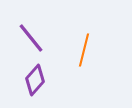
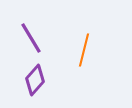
purple line: rotated 8 degrees clockwise
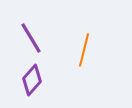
purple diamond: moved 3 px left
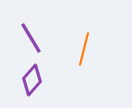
orange line: moved 1 px up
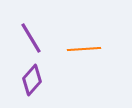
orange line: rotated 72 degrees clockwise
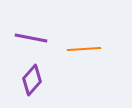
purple line: rotated 48 degrees counterclockwise
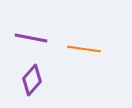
orange line: rotated 12 degrees clockwise
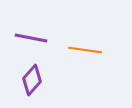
orange line: moved 1 px right, 1 px down
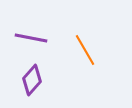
orange line: rotated 52 degrees clockwise
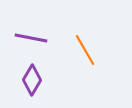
purple diamond: rotated 12 degrees counterclockwise
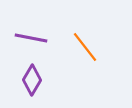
orange line: moved 3 px up; rotated 8 degrees counterclockwise
